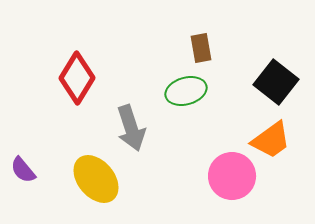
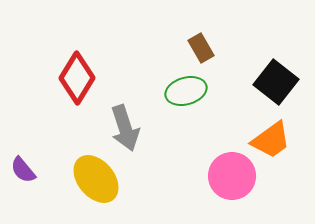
brown rectangle: rotated 20 degrees counterclockwise
gray arrow: moved 6 px left
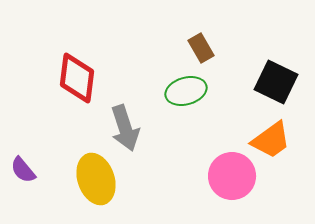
red diamond: rotated 24 degrees counterclockwise
black square: rotated 12 degrees counterclockwise
yellow ellipse: rotated 21 degrees clockwise
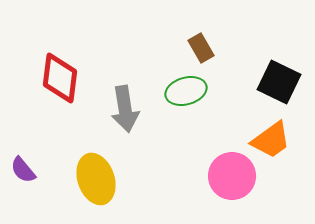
red diamond: moved 17 px left
black square: moved 3 px right
gray arrow: moved 19 px up; rotated 9 degrees clockwise
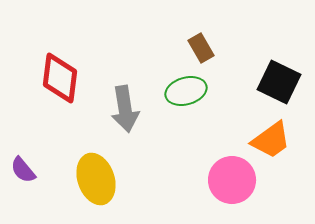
pink circle: moved 4 px down
